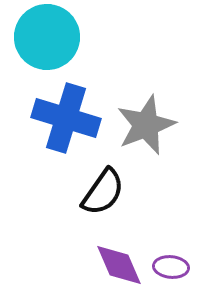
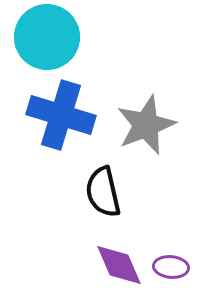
blue cross: moved 5 px left, 3 px up
black semicircle: rotated 132 degrees clockwise
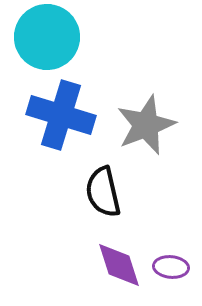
purple diamond: rotated 6 degrees clockwise
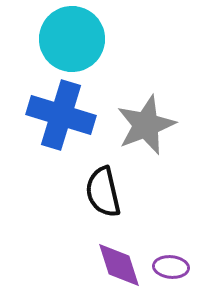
cyan circle: moved 25 px right, 2 px down
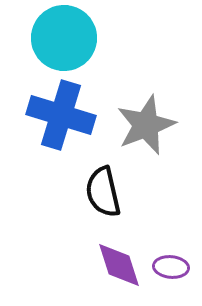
cyan circle: moved 8 px left, 1 px up
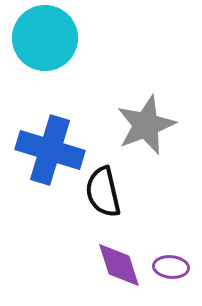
cyan circle: moved 19 px left
blue cross: moved 11 px left, 35 px down
